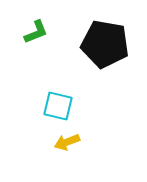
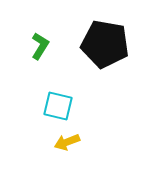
green L-shape: moved 4 px right, 14 px down; rotated 36 degrees counterclockwise
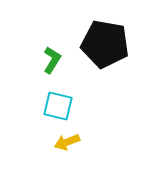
green L-shape: moved 12 px right, 14 px down
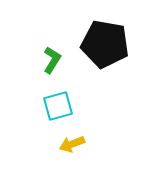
cyan square: rotated 28 degrees counterclockwise
yellow arrow: moved 5 px right, 2 px down
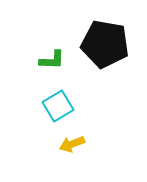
green L-shape: rotated 60 degrees clockwise
cyan square: rotated 16 degrees counterclockwise
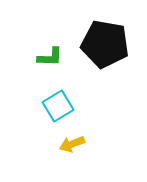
green L-shape: moved 2 px left, 3 px up
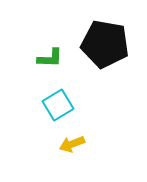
green L-shape: moved 1 px down
cyan square: moved 1 px up
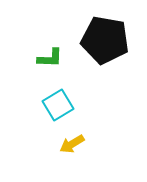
black pentagon: moved 4 px up
yellow arrow: rotated 10 degrees counterclockwise
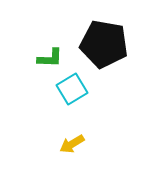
black pentagon: moved 1 px left, 4 px down
cyan square: moved 14 px right, 16 px up
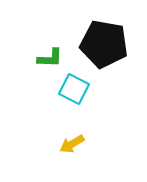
cyan square: moved 2 px right; rotated 32 degrees counterclockwise
